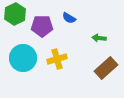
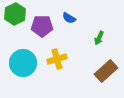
green arrow: rotated 72 degrees counterclockwise
cyan circle: moved 5 px down
brown rectangle: moved 3 px down
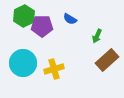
green hexagon: moved 9 px right, 2 px down
blue semicircle: moved 1 px right, 1 px down
green arrow: moved 2 px left, 2 px up
yellow cross: moved 3 px left, 10 px down
brown rectangle: moved 1 px right, 11 px up
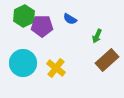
yellow cross: moved 2 px right, 1 px up; rotated 36 degrees counterclockwise
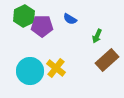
cyan circle: moved 7 px right, 8 px down
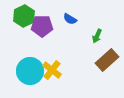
yellow cross: moved 4 px left, 2 px down
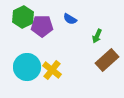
green hexagon: moved 1 px left, 1 px down
cyan circle: moved 3 px left, 4 px up
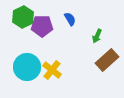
blue semicircle: rotated 152 degrees counterclockwise
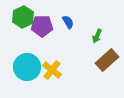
blue semicircle: moved 2 px left, 3 px down
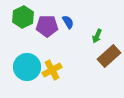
purple pentagon: moved 5 px right
brown rectangle: moved 2 px right, 4 px up
yellow cross: rotated 24 degrees clockwise
